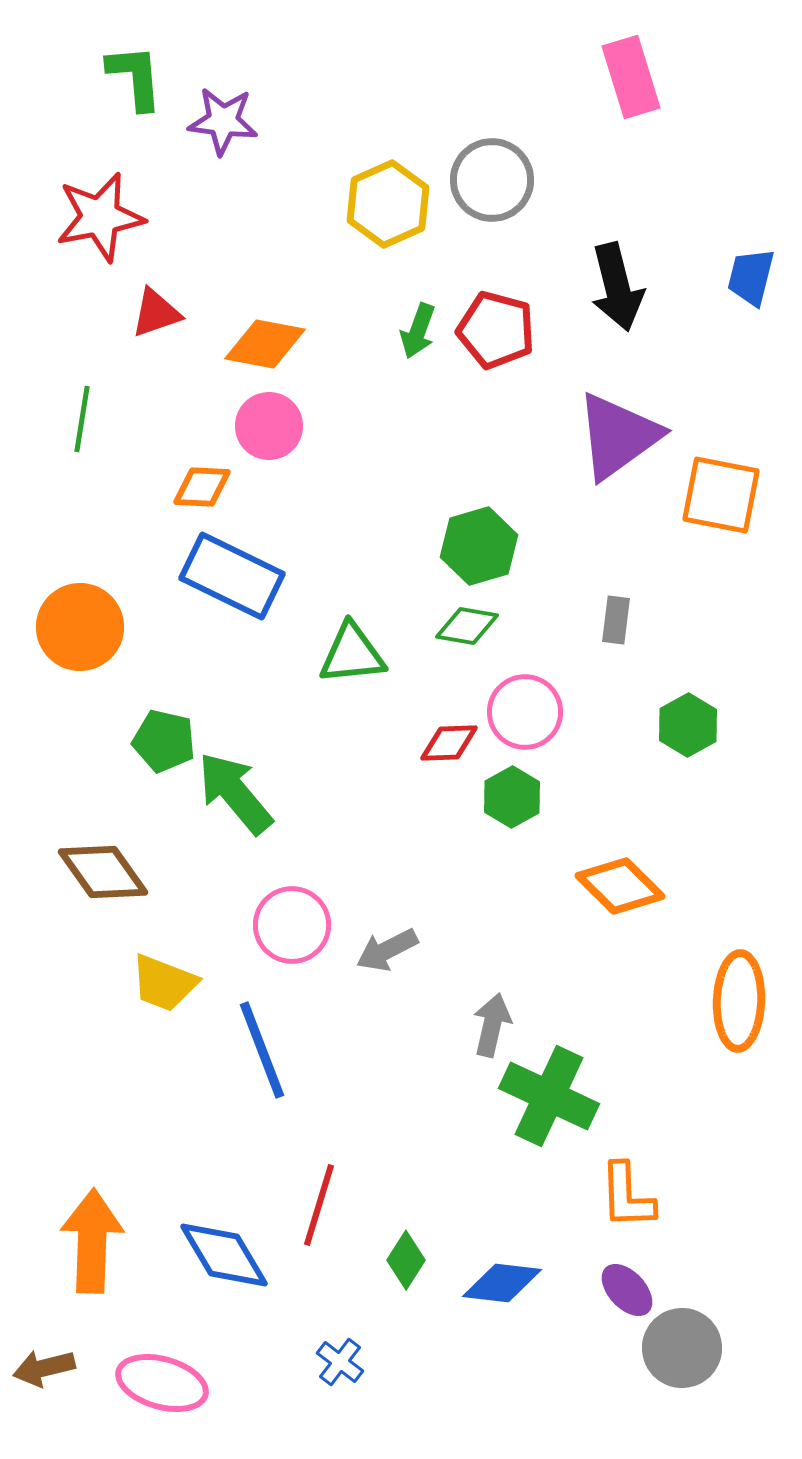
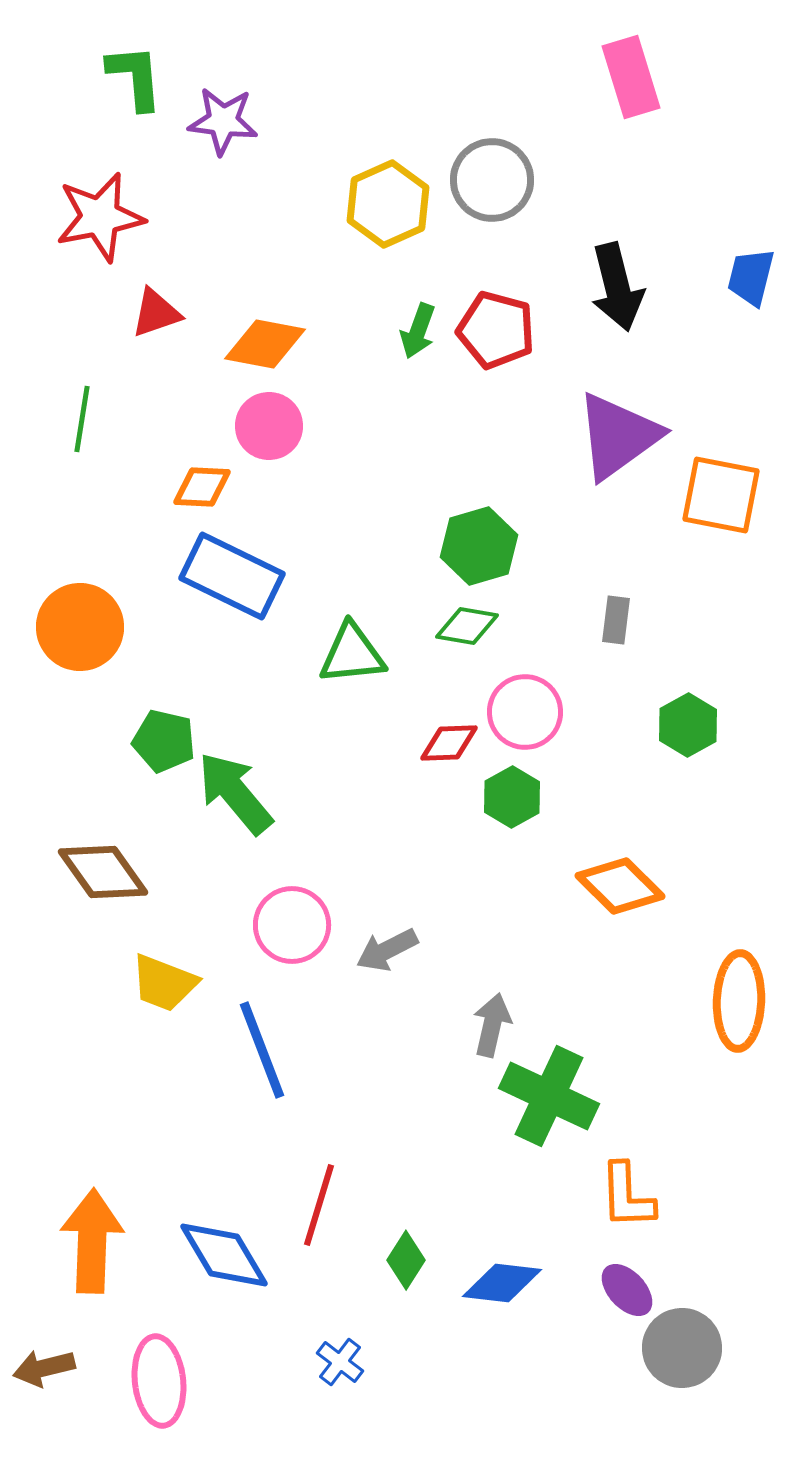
pink ellipse at (162, 1383): moved 3 px left, 2 px up; rotated 68 degrees clockwise
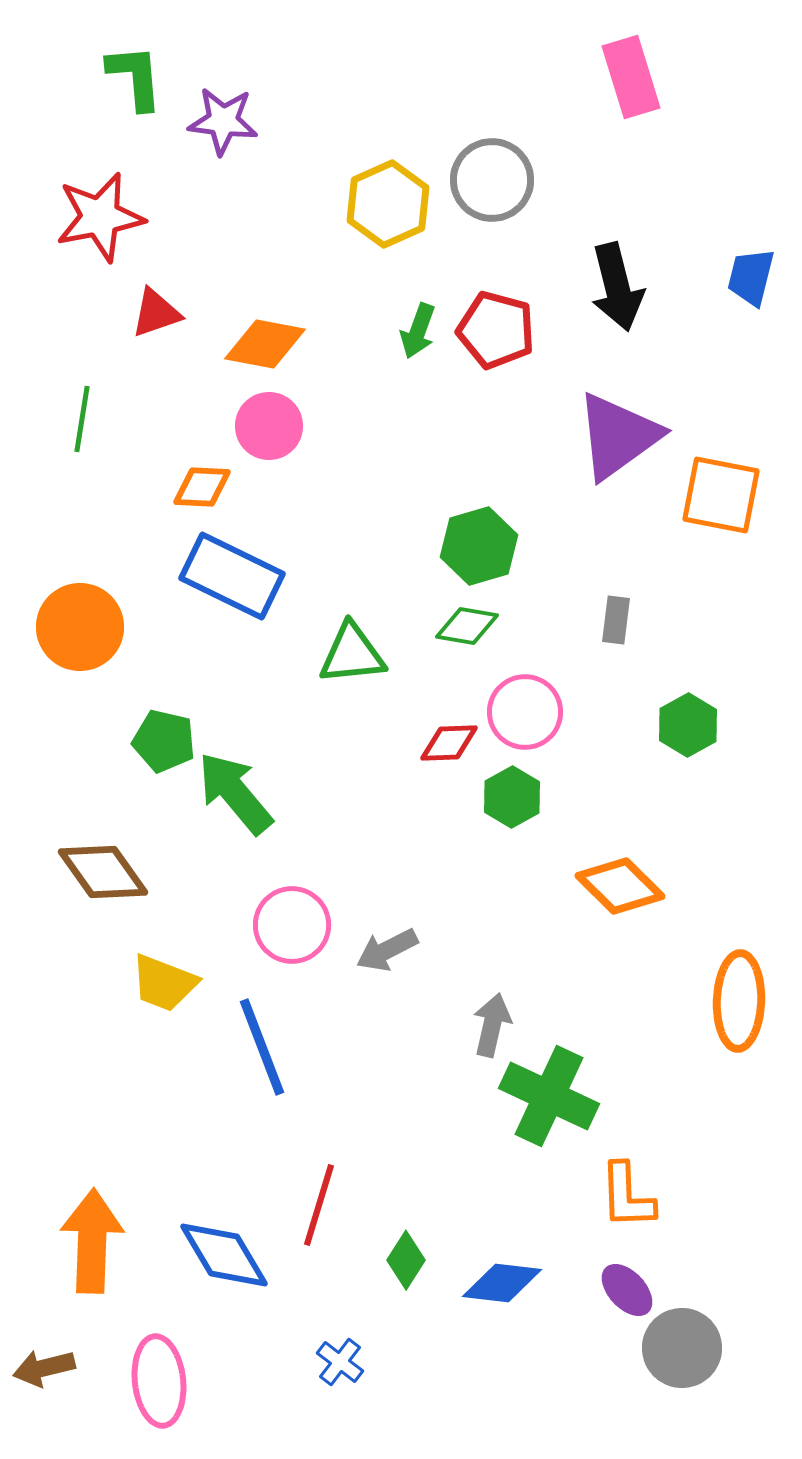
blue line at (262, 1050): moved 3 px up
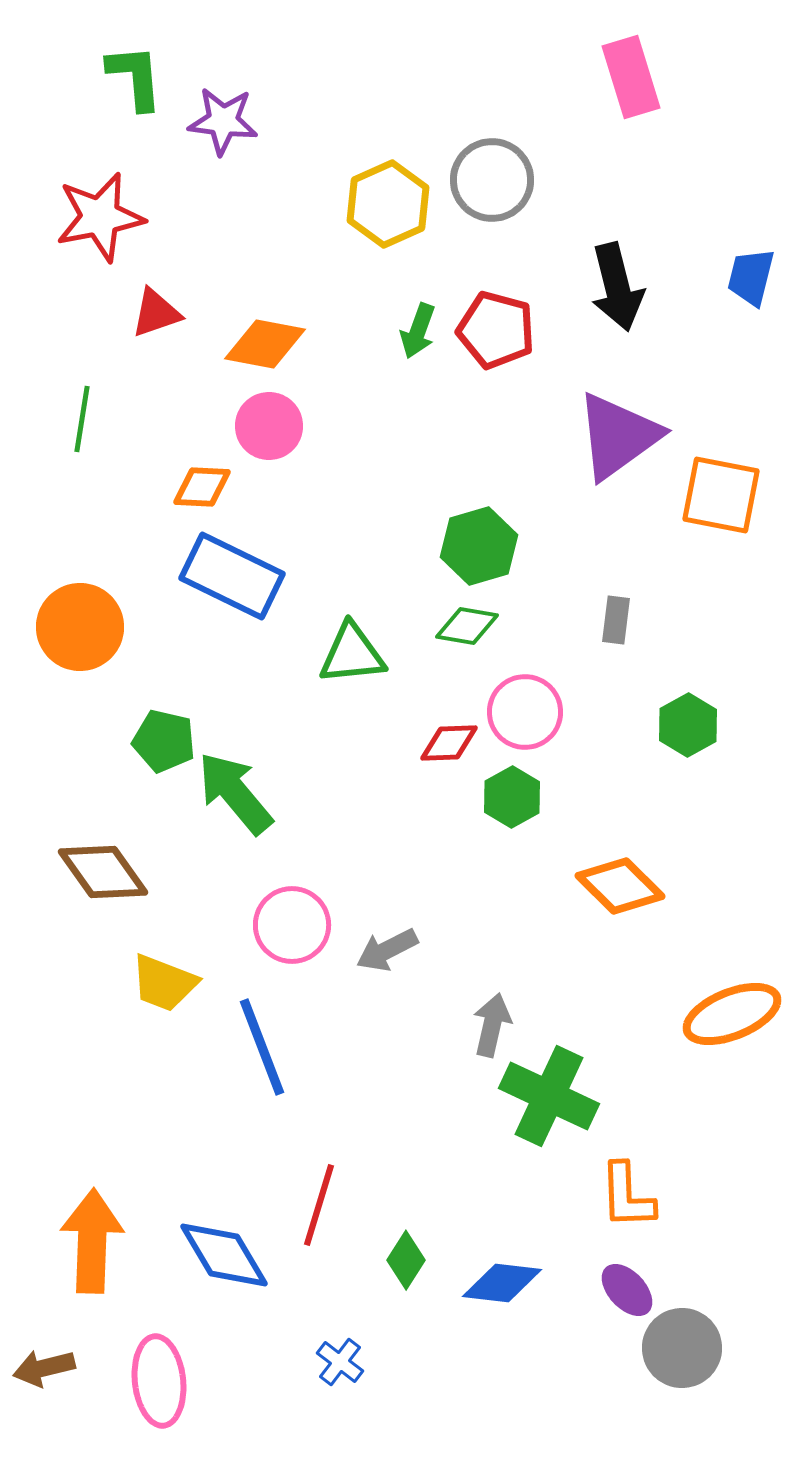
orange ellipse at (739, 1001): moved 7 px left, 13 px down; rotated 66 degrees clockwise
